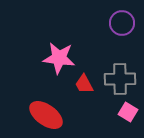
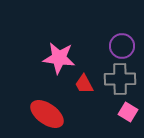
purple circle: moved 23 px down
red ellipse: moved 1 px right, 1 px up
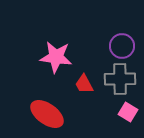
pink star: moved 3 px left, 1 px up
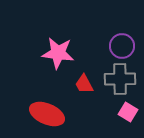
pink star: moved 2 px right, 4 px up
red ellipse: rotated 12 degrees counterclockwise
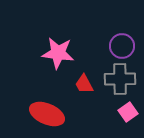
pink square: rotated 24 degrees clockwise
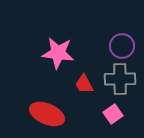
pink square: moved 15 px left, 2 px down
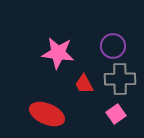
purple circle: moved 9 px left
pink square: moved 3 px right
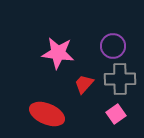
red trapezoid: rotated 70 degrees clockwise
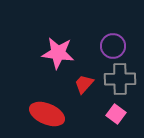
pink square: rotated 18 degrees counterclockwise
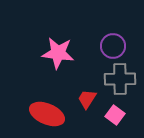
red trapezoid: moved 3 px right, 15 px down; rotated 10 degrees counterclockwise
pink square: moved 1 px left, 1 px down
